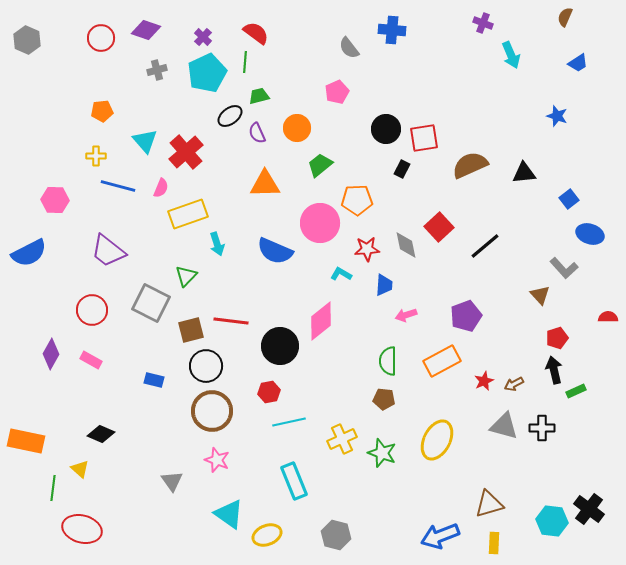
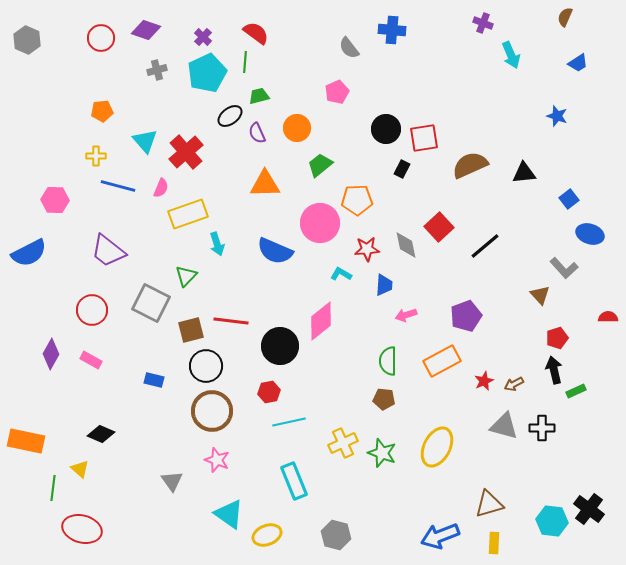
yellow cross at (342, 439): moved 1 px right, 4 px down
yellow ellipse at (437, 440): moved 7 px down
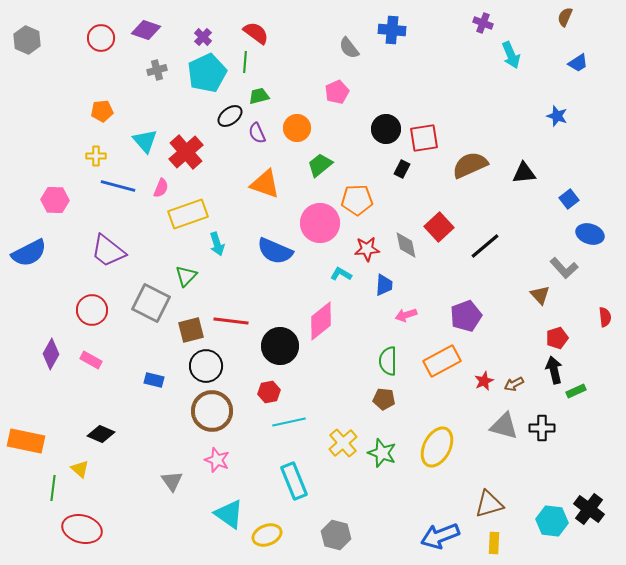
orange triangle at (265, 184): rotated 20 degrees clockwise
red semicircle at (608, 317): moved 3 px left; rotated 84 degrees clockwise
yellow cross at (343, 443): rotated 16 degrees counterclockwise
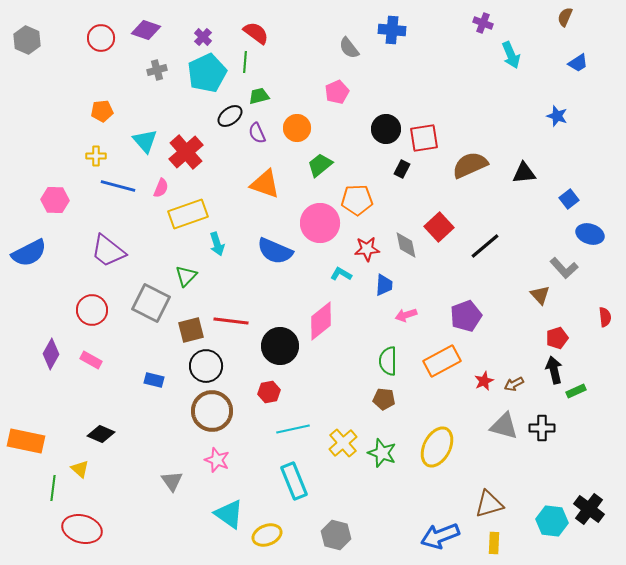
cyan line at (289, 422): moved 4 px right, 7 px down
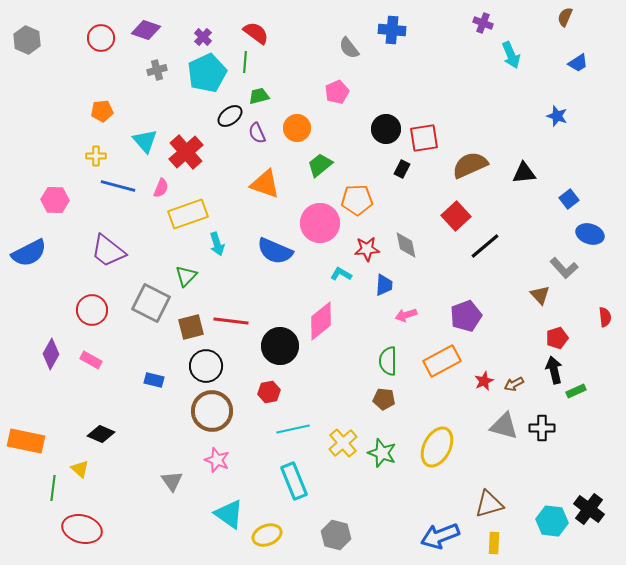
red square at (439, 227): moved 17 px right, 11 px up
brown square at (191, 330): moved 3 px up
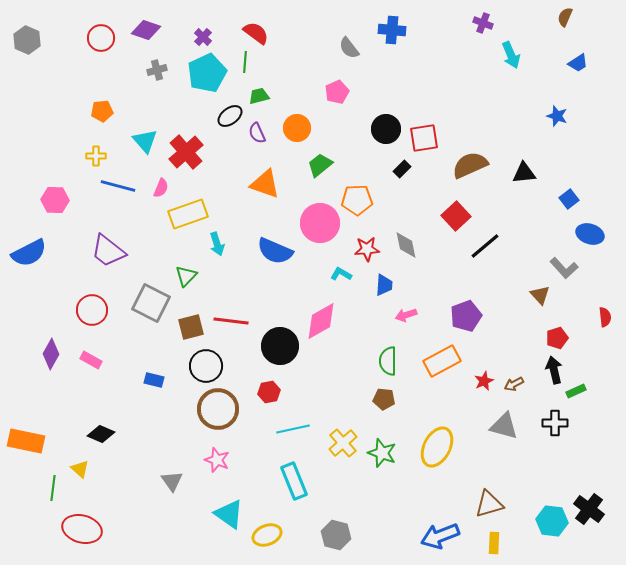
black rectangle at (402, 169): rotated 18 degrees clockwise
pink diamond at (321, 321): rotated 9 degrees clockwise
brown circle at (212, 411): moved 6 px right, 2 px up
black cross at (542, 428): moved 13 px right, 5 px up
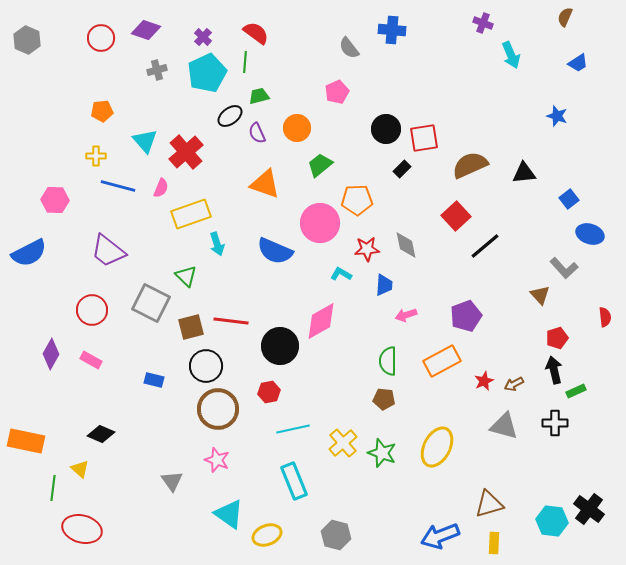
yellow rectangle at (188, 214): moved 3 px right
green triangle at (186, 276): rotated 30 degrees counterclockwise
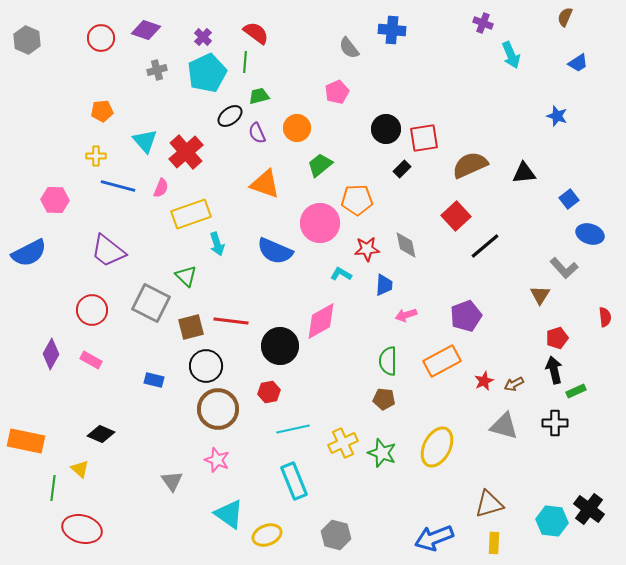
brown triangle at (540, 295): rotated 15 degrees clockwise
yellow cross at (343, 443): rotated 16 degrees clockwise
blue arrow at (440, 536): moved 6 px left, 2 px down
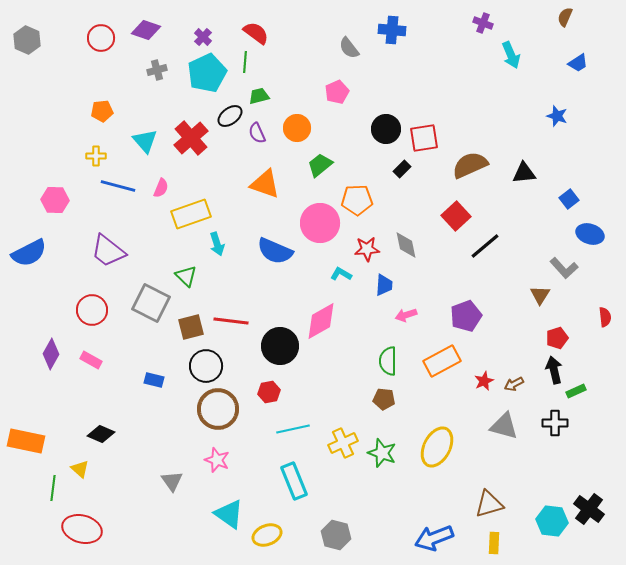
red cross at (186, 152): moved 5 px right, 14 px up
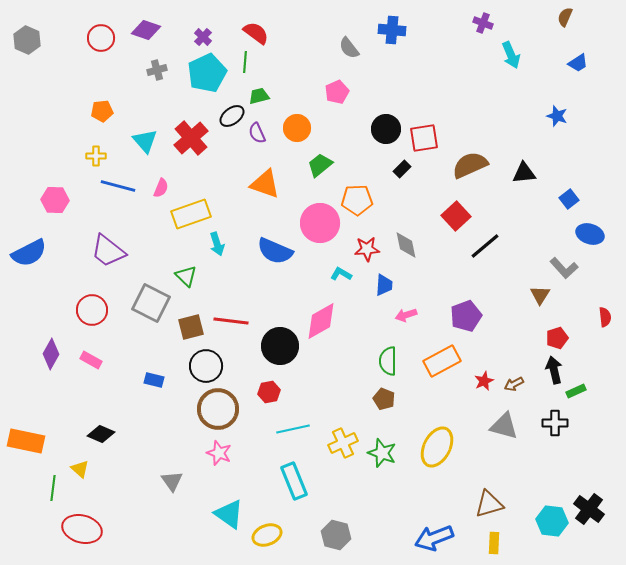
black ellipse at (230, 116): moved 2 px right
brown pentagon at (384, 399): rotated 15 degrees clockwise
pink star at (217, 460): moved 2 px right, 7 px up
